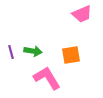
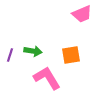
purple line: moved 1 px left, 3 px down; rotated 32 degrees clockwise
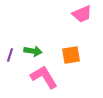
pink L-shape: moved 3 px left, 1 px up
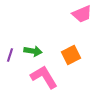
orange square: rotated 18 degrees counterclockwise
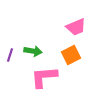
pink trapezoid: moved 6 px left, 13 px down
pink L-shape: rotated 64 degrees counterclockwise
